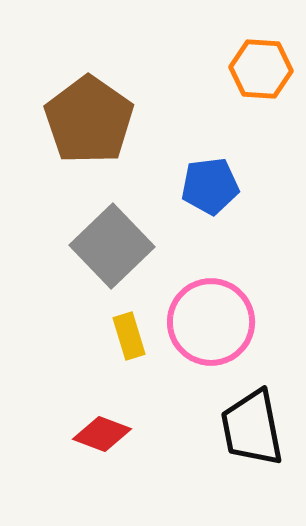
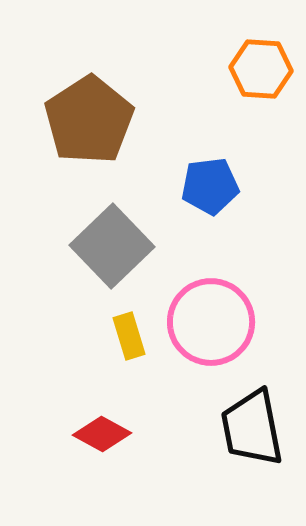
brown pentagon: rotated 4 degrees clockwise
red diamond: rotated 8 degrees clockwise
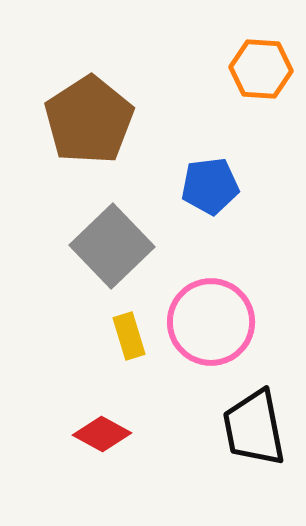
black trapezoid: moved 2 px right
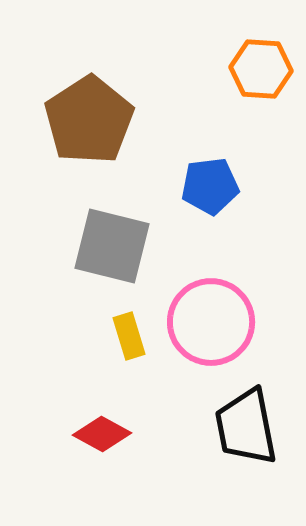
gray square: rotated 32 degrees counterclockwise
black trapezoid: moved 8 px left, 1 px up
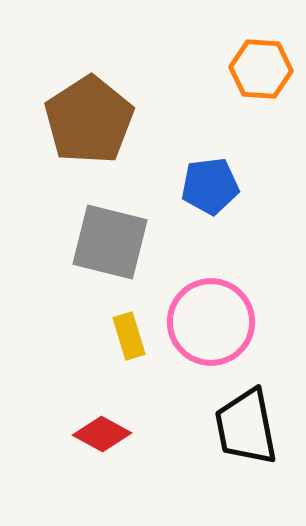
gray square: moved 2 px left, 4 px up
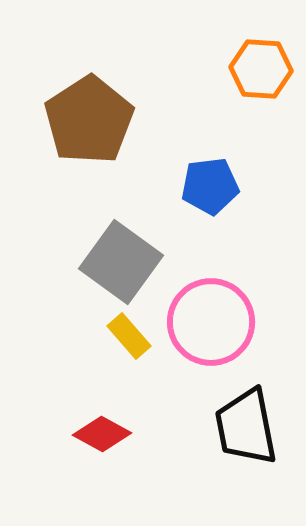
gray square: moved 11 px right, 20 px down; rotated 22 degrees clockwise
yellow rectangle: rotated 24 degrees counterclockwise
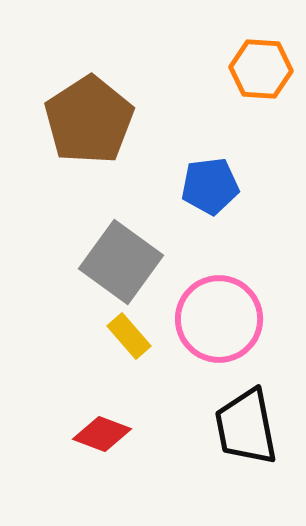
pink circle: moved 8 px right, 3 px up
red diamond: rotated 8 degrees counterclockwise
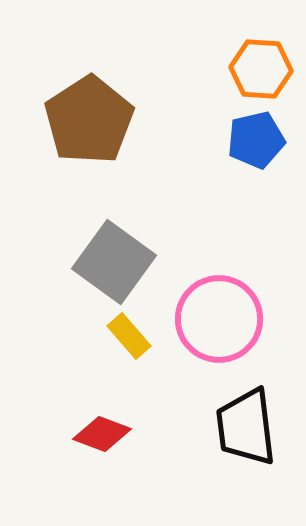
blue pentagon: moved 46 px right, 46 px up; rotated 6 degrees counterclockwise
gray square: moved 7 px left
black trapezoid: rotated 4 degrees clockwise
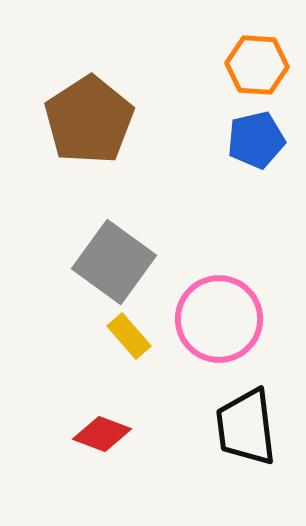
orange hexagon: moved 4 px left, 4 px up
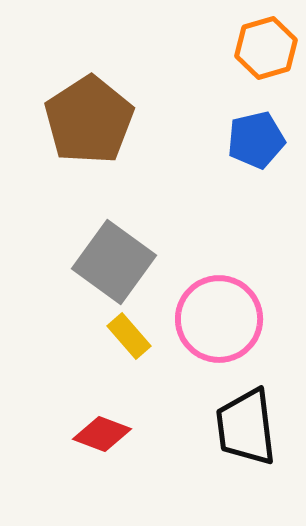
orange hexagon: moved 9 px right, 17 px up; rotated 20 degrees counterclockwise
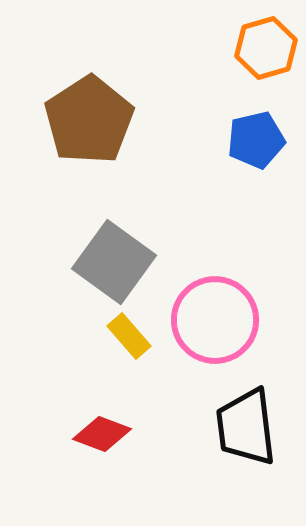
pink circle: moved 4 px left, 1 px down
